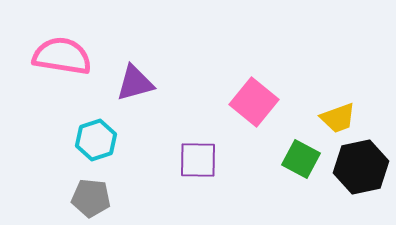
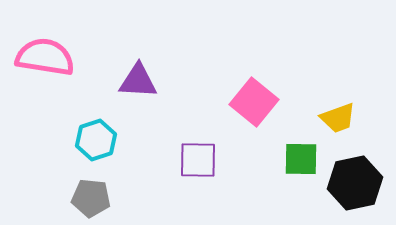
pink semicircle: moved 17 px left, 1 px down
purple triangle: moved 3 px right, 2 px up; rotated 18 degrees clockwise
green square: rotated 27 degrees counterclockwise
black hexagon: moved 6 px left, 16 px down
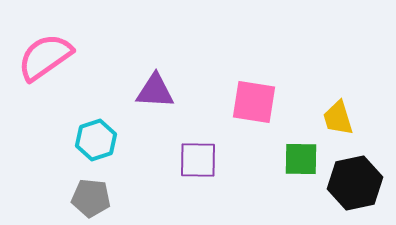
pink semicircle: rotated 44 degrees counterclockwise
purple triangle: moved 17 px right, 10 px down
pink square: rotated 30 degrees counterclockwise
yellow trapezoid: rotated 93 degrees clockwise
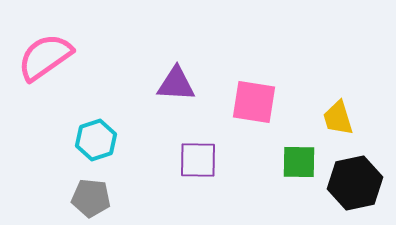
purple triangle: moved 21 px right, 7 px up
green square: moved 2 px left, 3 px down
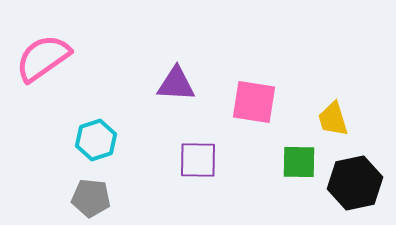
pink semicircle: moved 2 px left, 1 px down
yellow trapezoid: moved 5 px left, 1 px down
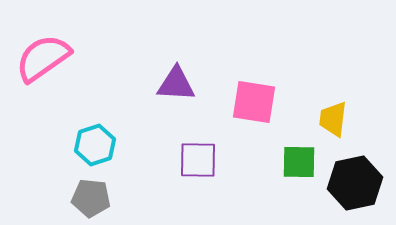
yellow trapezoid: rotated 24 degrees clockwise
cyan hexagon: moved 1 px left, 5 px down
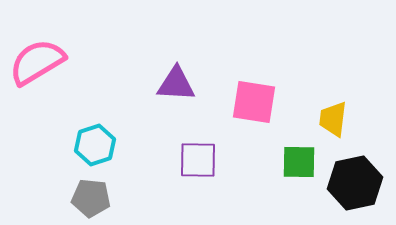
pink semicircle: moved 6 px left, 4 px down; rotated 4 degrees clockwise
